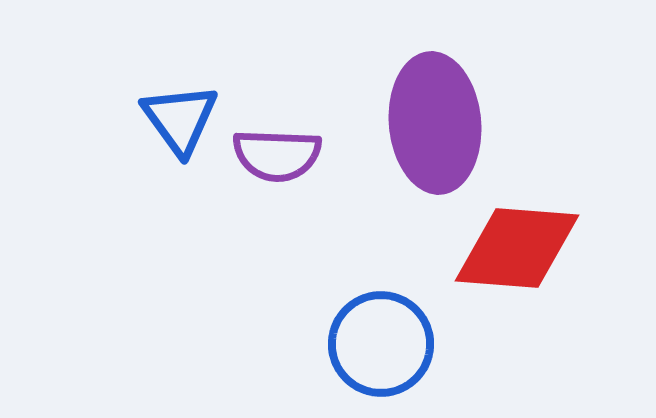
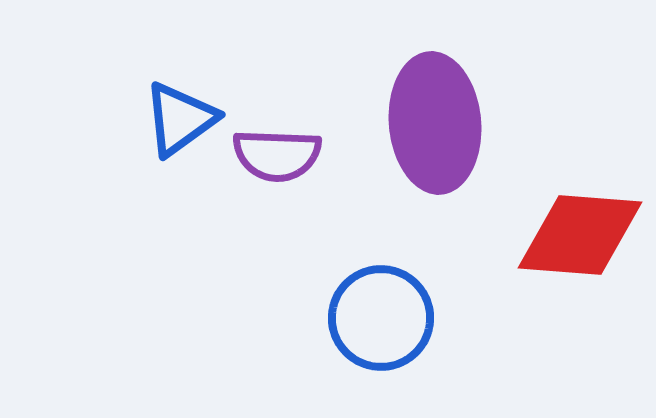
blue triangle: rotated 30 degrees clockwise
red diamond: moved 63 px right, 13 px up
blue circle: moved 26 px up
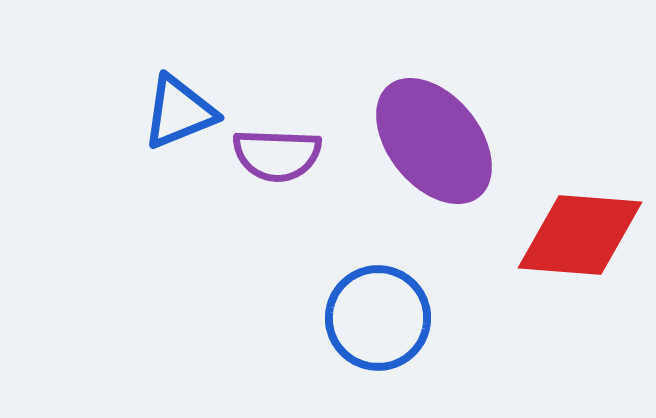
blue triangle: moved 1 px left, 7 px up; rotated 14 degrees clockwise
purple ellipse: moved 1 px left, 18 px down; rotated 34 degrees counterclockwise
blue circle: moved 3 px left
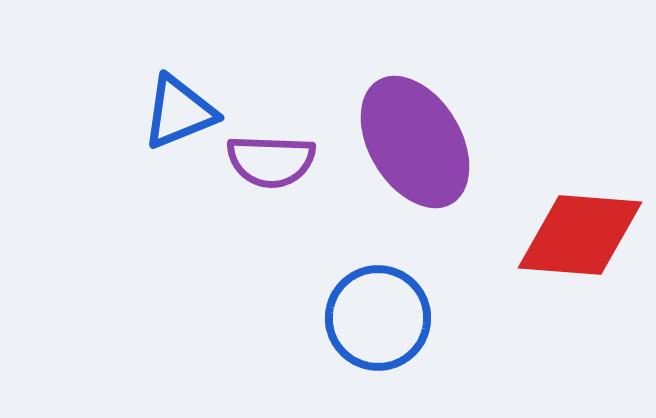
purple ellipse: moved 19 px left, 1 px down; rotated 8 degrees clockwise
purple semicircle: moved 6 px left, 6 px down
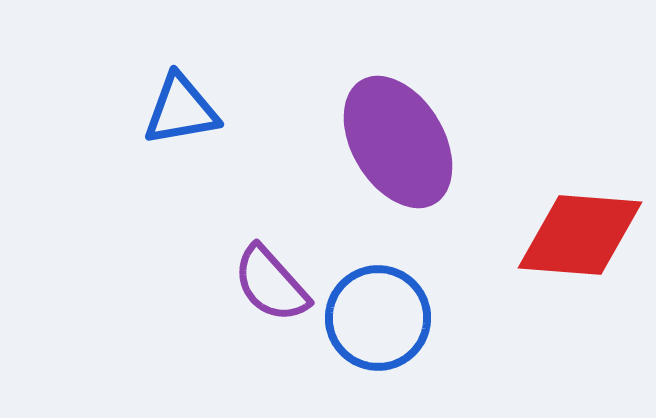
blue triangle: moved 2 px right, 2 px up; rotated 12 degrees clockwise
purple ellipse: moved 17 px left
purple semicircle: moved 123 px down; rotated 46 degrees clockwise
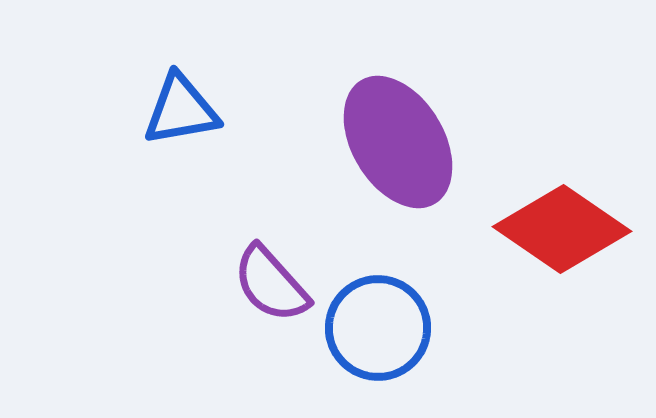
red diamond: moved 18 px left, 6 px up; rotated 30 degrees clockwise
blue circle: moved 10 px down
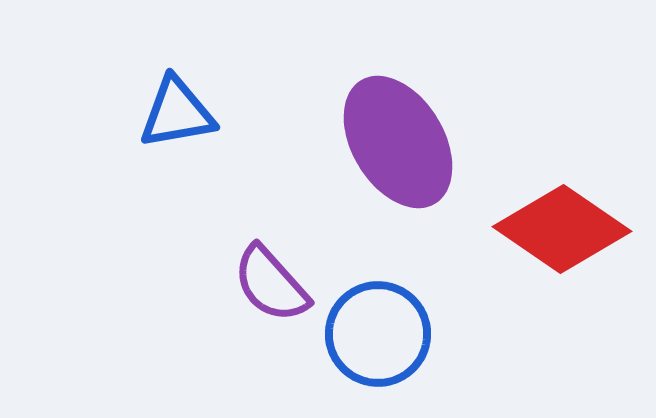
blue triangle: moved 4 px left, 3 px down
blue circle: moved 6 px down
